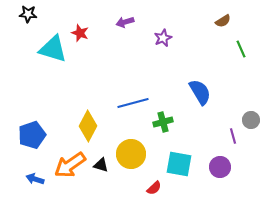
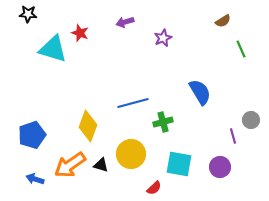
yellow diamond: rotated 8 degrees counterclockwise
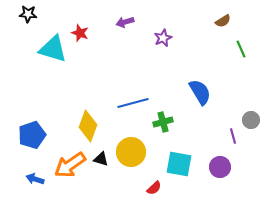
yellow circle: moved 2 px up
black triangle: moved 6 px up
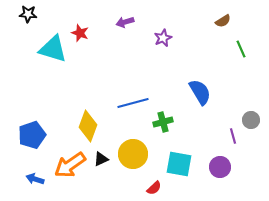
yellow circle: moved 2 px right, 2 px down
black triangle: rotated 42 degrees counterclockwise
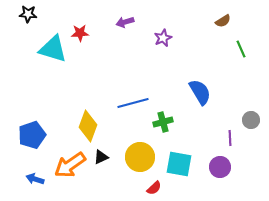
red star: rotated 24 degrees counterclockwise
purple line: moved 3 px left, 2 px down; rotated 14 degrees clockwise
yellow circle: moved 7 px right, 3 px down
black triangle: moved 2 px up
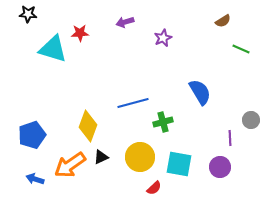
green line: rotated 42 degrees counterclockwise
